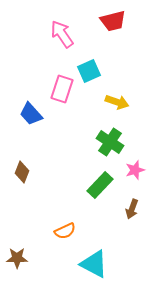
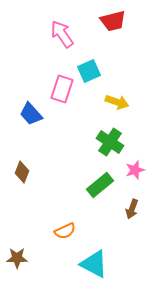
green rectangle: rotated 8 degrees clockwise
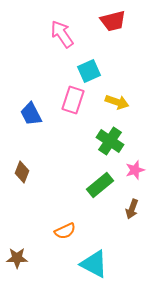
pink rectangle: moved 11 px right, 11 px down
blue trapezoid: rotated 15 degrees clockwise
green cross: moved 1 px up
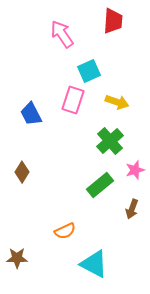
red trapezoid: rotated 72 degrees counterclockwise
green cross: rotated 16 degrees clockwise
brown diamond: rotated 10 degrees clockwise
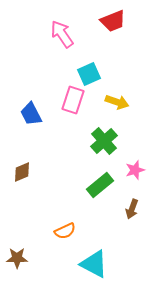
red trapezoid: rotated 64 degrees clockwise
cyan square: moved 3 px down
green cross: moved 6 px left
brown diamond: rotated 35 degrees clockwise
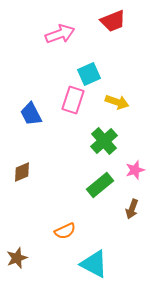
pink arrow: moved 2 px left; rotated 104 degrees clockwise
brown star: rotated 20 degrees counterclockwise
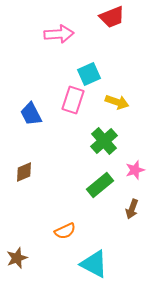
red trapezoid: moved 1 px left, 4 px up
pink arrow: moved 1 px left; rotated 16 degrees clockwise
brown diamond: moved 2 px right
